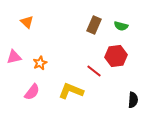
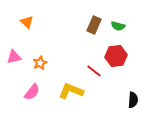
green semicircle: moved 3 px left
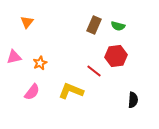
orange triangle: rotated 24 degrees clockwise
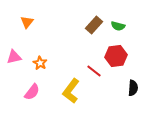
brown rectangle: rotated 18 degrees clockwise
orange star: rotated 16 degrees counterclockwise
yellow L-shape: rotated 75 degrees counterclockwise
black semicircle: moved 12 px up
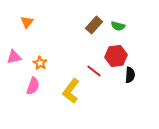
black semicircle: moved 3 px left, 13 px up
pink semicircle: moved 1 px right, 6 px up; rotated 18 degrees counterclockwise
